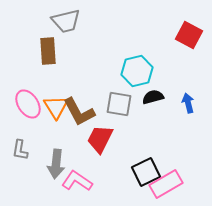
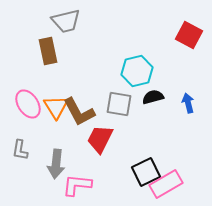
brown rectangle: rotated 8 degrees counterclockwise
pink L-shape: moved 4 px down; rotated 28 degrees counterclockwise
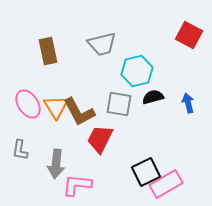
gray trapezoid: moved 36 px right, 23 px down
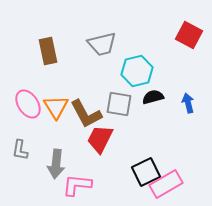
brown L-shape: moved 7 px right, 2 px down
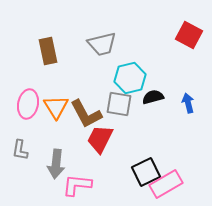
cyan hexagon: moved 7 px left, 7 px down
pink ellipse: rotated 44 degrees clockwise
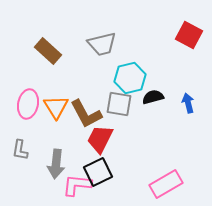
brown rectangle: rotated 36 degrees counterclockwise
black square: moved 48 px left
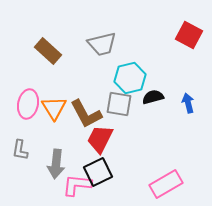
orange triangle: moved 2 px left, 1 px down
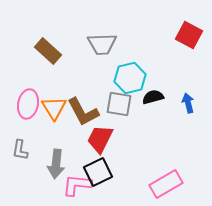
gray trapezoid: rotated 12 degrees clockwise
brown L-shape: moved 3 px left, 2 px up
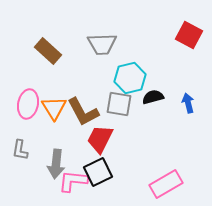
pink L-shape: moved 4 px left, 4 px up
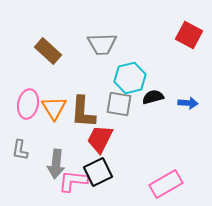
blue arrow: rotated 108 degrees clockwise
brown L-shape: rotated 32 degrees clockwise
